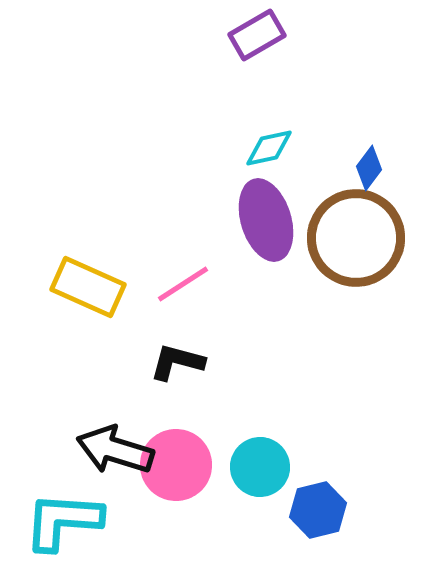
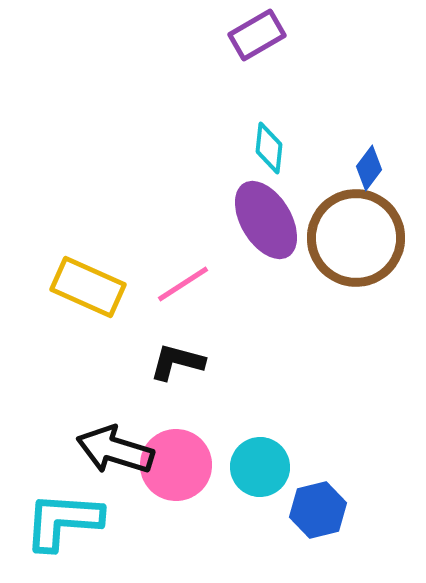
cyan diamond: rotated 72 degrees counterclockwise
purple ellipse: rotated 14 degrees counterclockwise
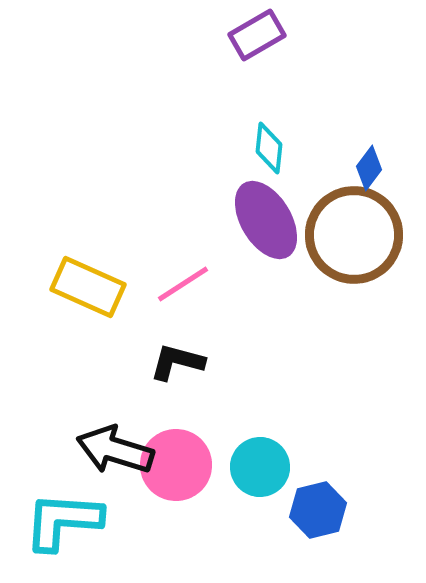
brown circle: moved 2 px left, 3 px up
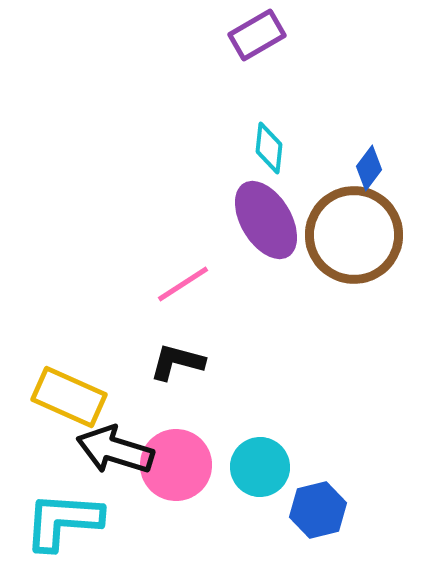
yellow rectangle: moved 19 px left, 110 px down
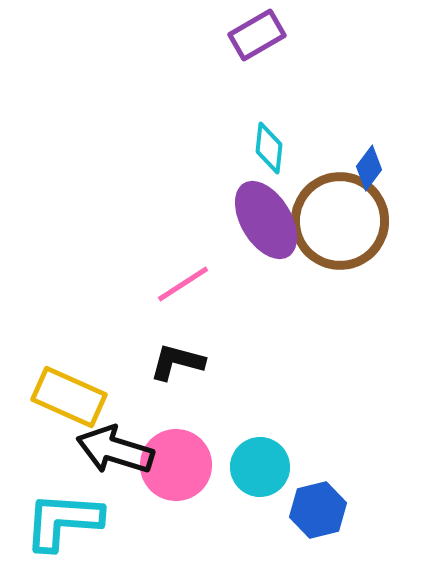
brown circle: moved 14 px left, 14 px up
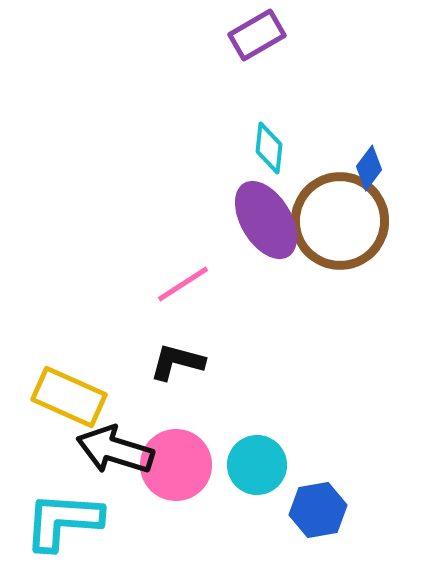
cyan circle: moved 3 px left, 2 px up
blue hexagon: rotated 4 degrees clockwise
